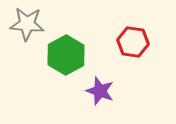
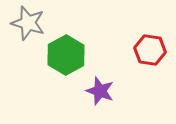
gray star: moved 1 px right, 1 px up; rotated 12 degrees clockwise
red hexagon: moved 17 px right, 8 px down
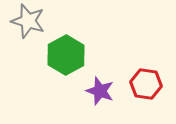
gray star: moved 2 px up
red hexagon: moved 4 px left, 34 px down
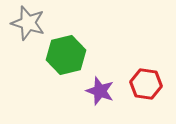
gray star: moved 2 px down
green hexagon: rotated 15 degrees clockwise
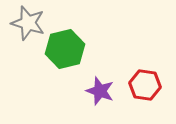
green hexagon: moved 1 px left, 6 px up
red hexagon: moved 1 px left, 1 px down
